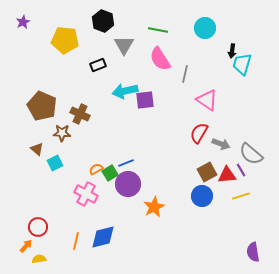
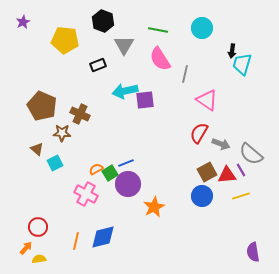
cyan circle: moved 3 px left
orange arrow: moved 2 px down
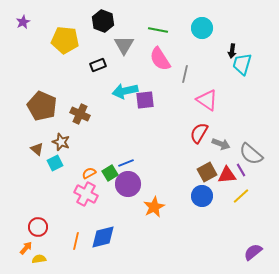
brown star: moved 1 px left, 9 px down; rotated 18 degrees clockwise
orange semicircle: moved 7 px left, 4 px down
yellow line: rotated 24 degrees counterclockwise
purple semicircle: rotated 60 degrees clockwise
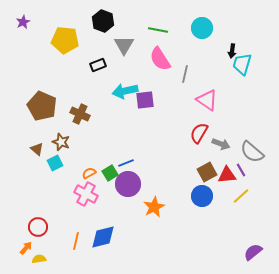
gray semicircle: moved 1 px right, 2 px up
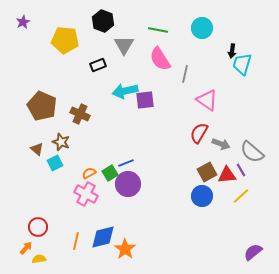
orange star: moved 29 px left, 42 px down; rotated 10 degrees counterclockwise
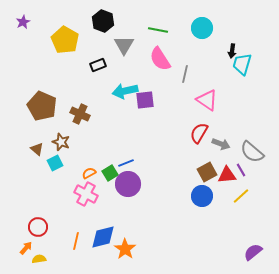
yellow pentagon: rotated 24 degrees clockwise
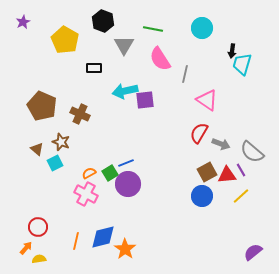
green line: moved 5 px left, 1 px up
black rectangle: moved 4 px left, 3 px down; rotated 21 degrees clockwise
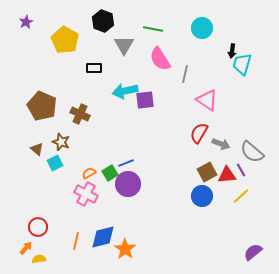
purple star: moved 3 px right
